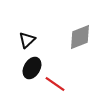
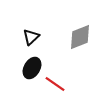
black triangle: moved 4 px right, 3 px up
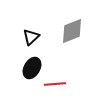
gray diamond: moved 8 px left, 6 px up
red line: rotated 40 degrees counterclockwise
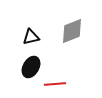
black triangle: rotated 30 degrees clockwise
black ellipse: moved 1 px left, 1 px up
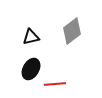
gray diamond: rotated 16 degrees counterclockwise
black ellipse: moved 2 px down
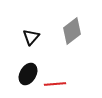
black triangle: rotated 36 degrees counterclockwise
black ellipse: moved 3 px left, 5 px down
